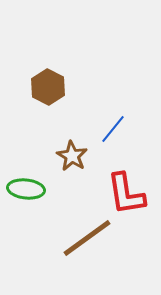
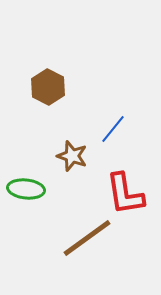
brown star: rotated 12 degrees counterclockwise
red L-shape: moved 1 px left
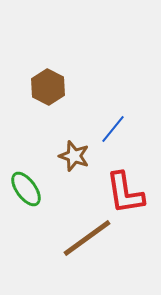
brown star: moved 2 px right
green ellipse: rotated 48 degrees clockwise
red L-shape: moved 1 px up
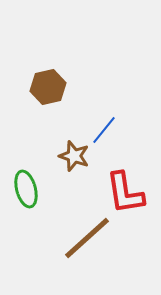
brown hexagon: rotated 20 degrees clockwise
blue line: moved 9 px left, 1 px down
green ellipse: rotated 21 degrees clockwise
brown line: rotated 6 degrees counterclockwise
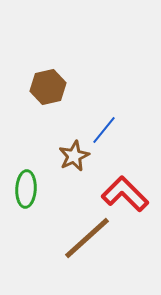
brown star: rotated 28 degrees clockwise
green ellipse: rotated 18 degrees clockwise
red L-shape: moved 1 px down; rotated 144 degrees clockwise
